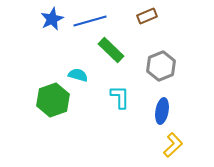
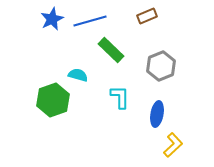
blue ellipse: moved 5 px left, 3 px down
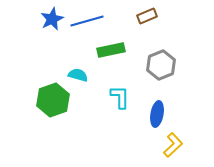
blue line: moved 3 px left
green rectangle: rotated 56 degrees counterclockwise
gray hexagon: moved 1 px up
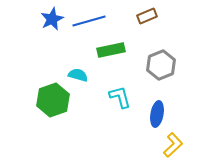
blue line: moved 2 px right
cyan L-shape: rotated 15 degrees counterclockwise
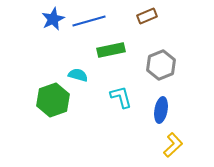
blue star: moved 1 px right
cyan L-shape: moved 1 px right
blue ellipse: moved 4 px right, 4 px up
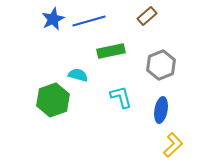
brown rectangle: rotated 18 degrees counterclockwise
green rectangle: moved 1 px down
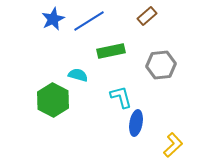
blue line: rotated 16 degrees counterclockwise
gray hexagon: rotated 16 degrees clockwise
green hexagon: rotated 12 degrees counterclockwise
blue ellipse: moved 25 px left, 13 px down
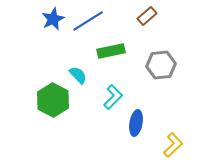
blue line: moved 1 px left
cyan semicircle: rotated 30 degrees clockwise
cyan L-shape: moved 8 px left; rotated 60 degrees clockwise
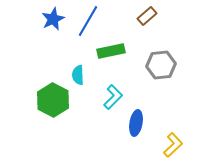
blue line: rotated 28 degrees counterclockwise
cyan semicircle: rotated 138 degrees counterclockwise
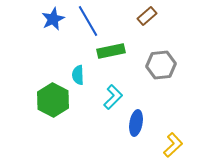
blue line: rotated 60 degrees counterclockwise
